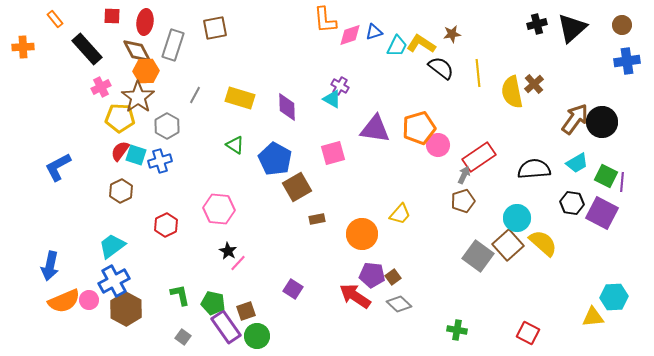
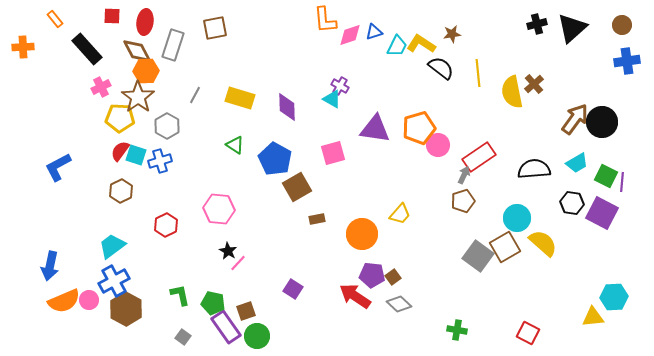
brown square at (508, 245): moved 3 px left, 2 px down; rotated 12 degrees clockwise
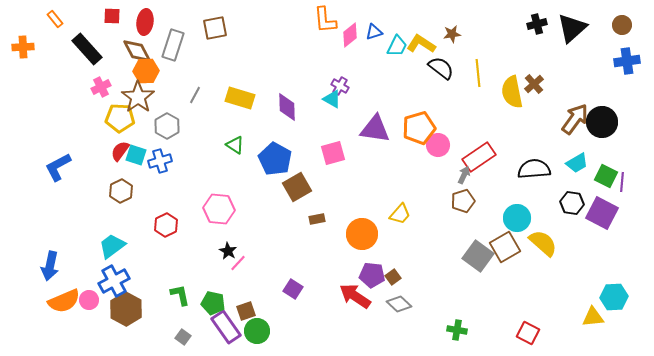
pink diamond at (350, 35): rotated 20 degrees counterclockwise
green circle at (257, 336): moved 5 px up
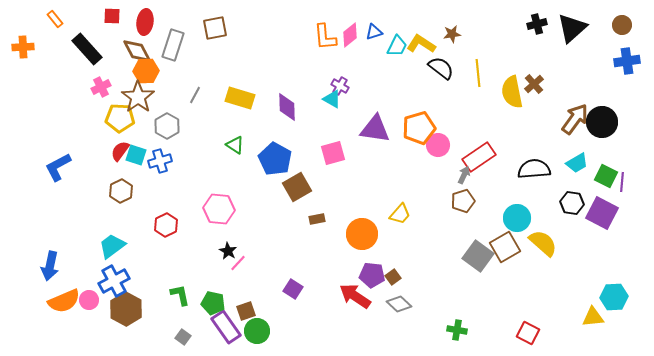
orange L-shape at (325, 20): moved 17 px down
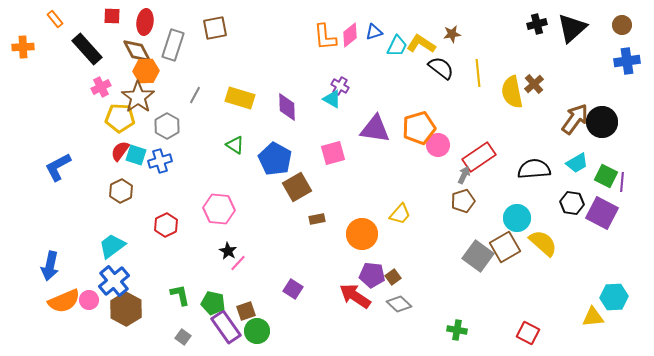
blue cross at (114, 281): rotated 12 degrees counterclockwise
